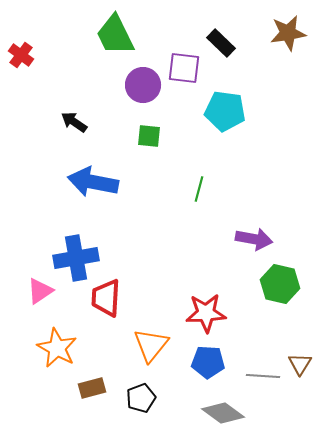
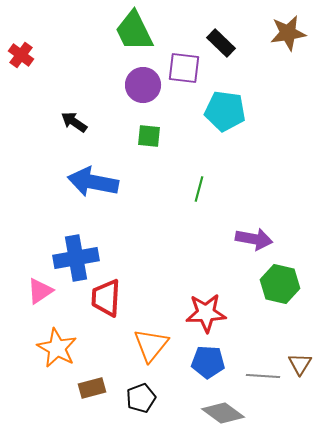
green trapezoid: moved 19 px right, 4 px up
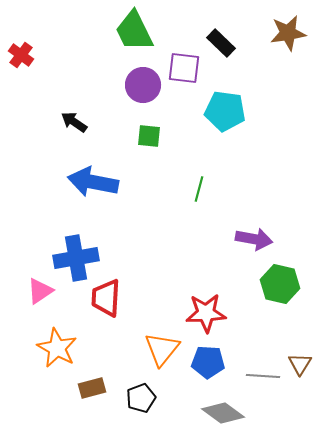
orange triangle: moved 11 px right, 4 px down
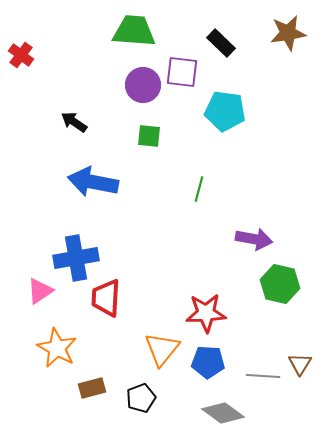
green trapezoid: rotated 120 degrees clockwise
purple square: moved 2 px left, 4 px down
